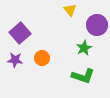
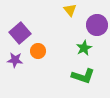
orange circle: moved 4 px left, 7 px up
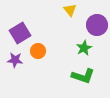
purple square: rotated 10 degrees clockwise
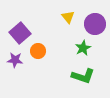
yellow triangle: moved 2 px left, 7 px down
purple circle: moved 2 px left, 1 px up
purple square: rotated 10 degrees counterclockwise
green star: moved 1 px left
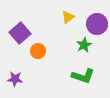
yellow triangle: rotated 32 degrees clockwise
purple circle: moved 2 px right
green star: moved 1 px right, 3 px up
purple star: moved 19 px down
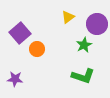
orange circle: moved 1 px left, 2 px up
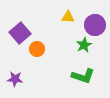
yellow triangle: rotated 40 degrees clockwise
purple circle: moved 2 px left, 1 px down
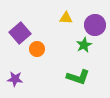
yellow triangle: moved 2 px left, 1 px down
green L-shape: moved 5 px left, 1 px down
